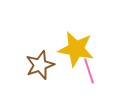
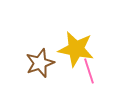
brown star: moved 2 px up
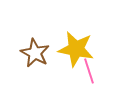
brown star: moved 5 px left, 10 px up; rotated 24 degrees counterclockwise
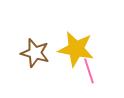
brown star: rotated 12 degrees counterclockwise
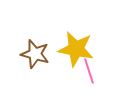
brown star: moved 1 px down
